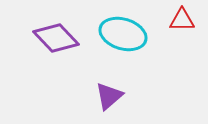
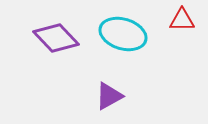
purple triangle: rotated 12 degrees clockwise
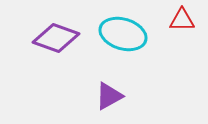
purple diamond: rotated 27 degrees counterclockwise
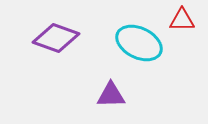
cyan ellipse: moved 16 px right, 9 px down; rotated 9 degrees clockwise
purple triangle: moved 2 px right, 1 px up; rotated 28 degrees clockwise
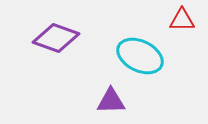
cyan ellipse: moved 1 px right, 13 px down
purple triangle: moved 6 px down
